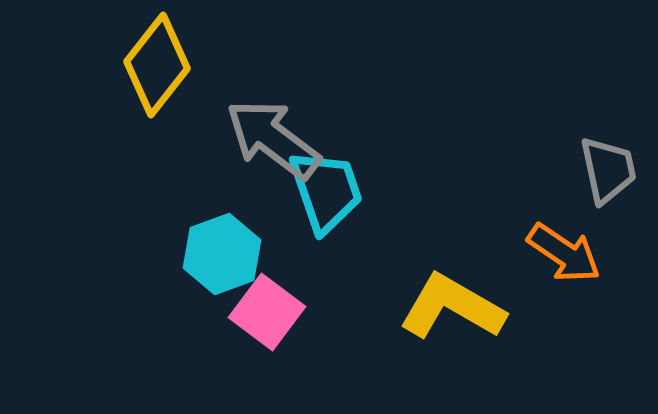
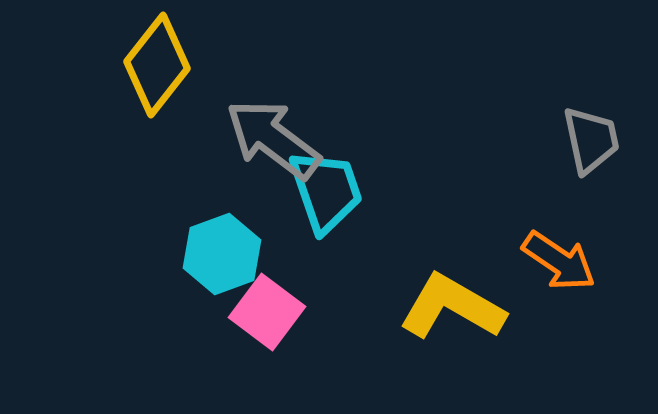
gray trapezoid: moved 17 px left, 30 px up
orange arrow: moved 5 px left, 8 px down
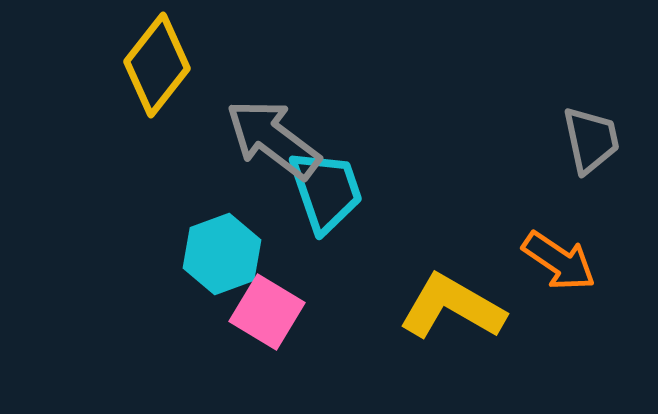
pink square: rotated 6 degrees counterclockwise
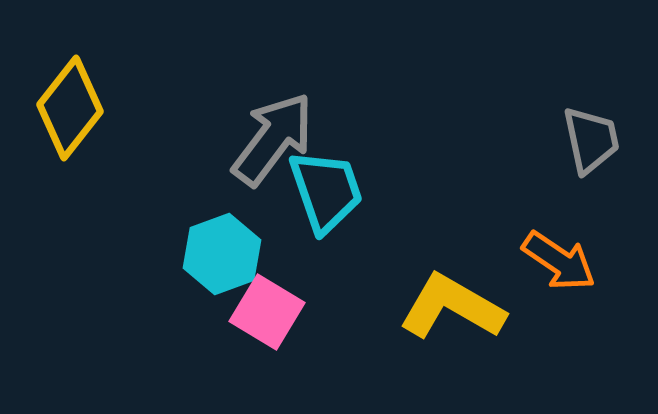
yellow diamond: moved 87 px left, 43 px down
gray arrow: rotated 90 degrees clockwise
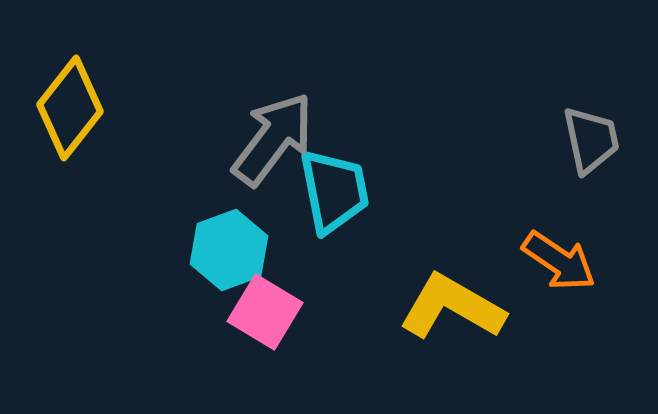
cyan trapezoid: moved 8 px right; rotated 8 degrees clockwise
cyan hexagon: moved 7 px right, 4 px up
pink square: moved 2 px left
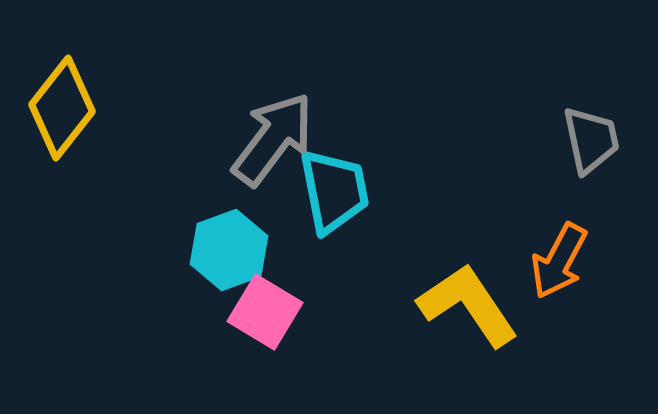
yellow diamond: moved 8 px left
orange arrow: rotated 84 degrees clockwise
yellow L-shape: moved 16 px right, 2 px up; rotated 26 degrees clockwise
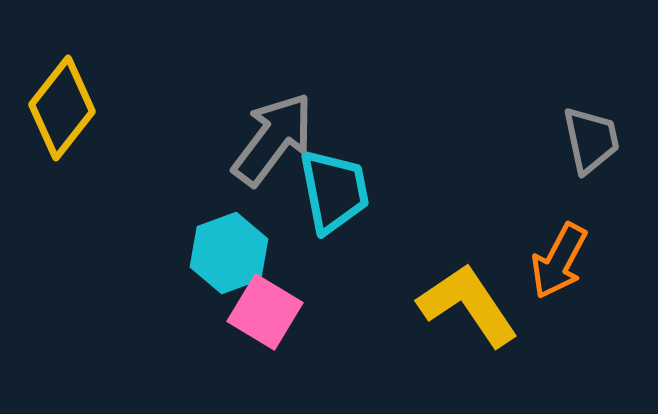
cyan hexagon: moved 3 px down
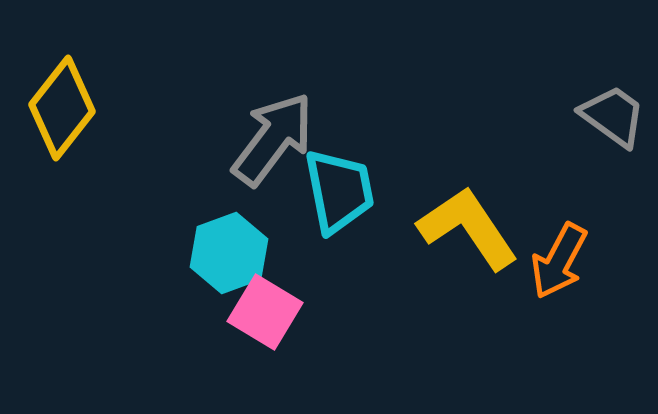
gray trapezoid: moved 22 px right, 24 px up; rotated 42 degrees counterclockwise
cyan trapezoid: moved 5 px right
yellow L-shape: moved 77 px up
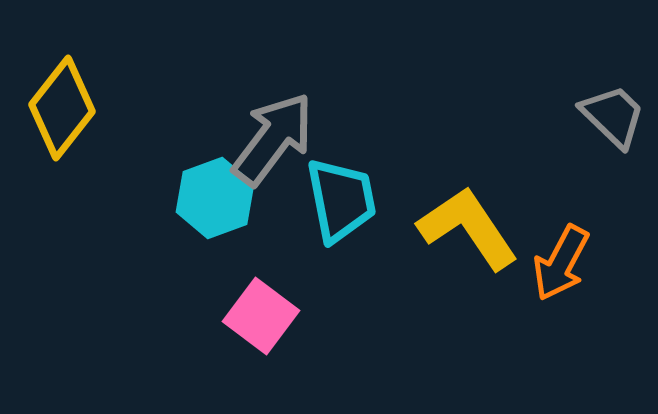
gray trapezoid: rotated 8 degrees clockwise
cyan trapezoid: moved 2 px right, 9 px down
cyan hexagon: moved 14 px left, 55 px up
orange arrow: moved 2 px right, 2 px down
pink square: moved 4 px left, 4 px down; rotated 6 degrees clockwise
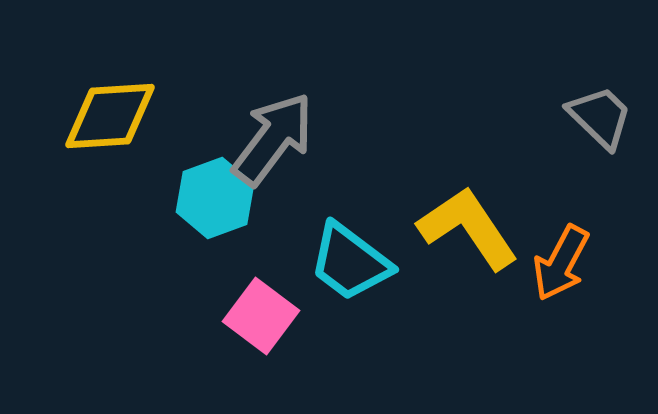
yellow diamond: moved 48 px right, 8 px down; rotated 48 degrees clockwise
gray trapezoid: moved 13 px left, 1 px down
cyan trapezoid: moved 9 px right, 62 px down; rotated 138 degrees clockwise
